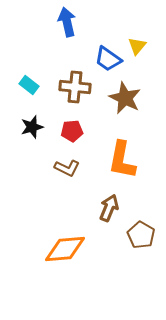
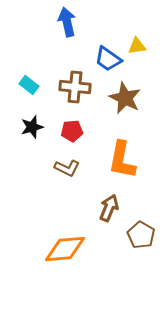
yellow triangle: rotated 42 degrees clockwise
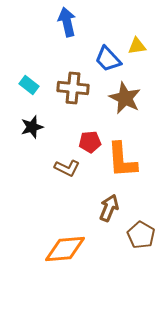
blue trapezoid: rotated 12 degrees clockwise
brown cross: moved 2 px left, 1 px down
red pentagon: moved 18 px right, 11 px down
orange L-shape: rotated 15 degrees counterclockwise
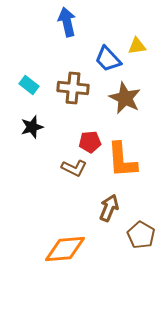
brown L-shape: moved 7 px right
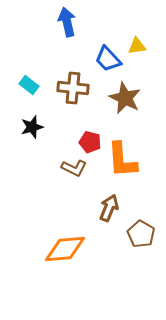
red pentagon: rotated 20 degrees clockwise
brown pentagon: moved 1 px up
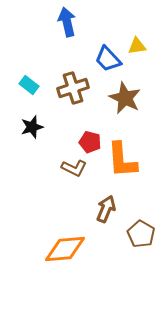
brown cross: rotated 24 degrees counterclockwise
brown arrow: moved 3 px left, 1 px down
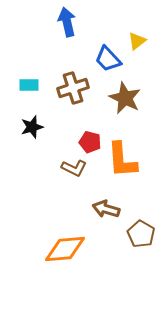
yellow triangle: moved 5 px up; rotated 30 degrees counterclockwise
cyan rectangle: rotated 36 degrees counterclockwise
brown arrow: rotated 96 degrees counterclockwise
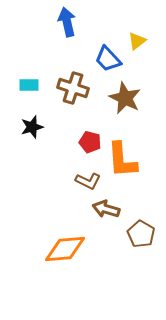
brown cross: rotated 36 degrees clockwise
brown L-shape: moved 14 px right, 13 px down
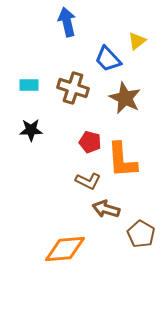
black star: moved 1 px left, 3 px down; rotated 15 degrees clockwise
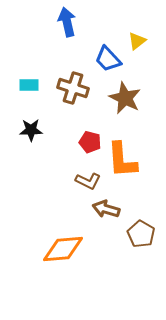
orange diamond: moved 2 px left
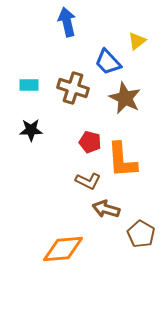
blue trapezoid: moved 3 px down
